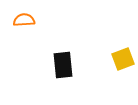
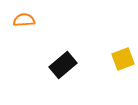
black rectangle: rotated 56 degrees clockwise
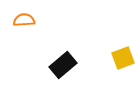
yellow square: moved 1 px up
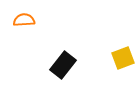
black rectangle: rotated 12 degrees counterclockwise
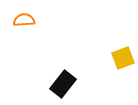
black rectangle: moved 19 px down
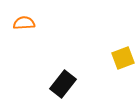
orange semicircle: moved 3 px down
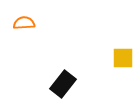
yellow square: rotated 20 degrees clockwise
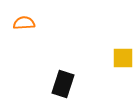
black rectangle: rotated 20 degrees counterclockwise
